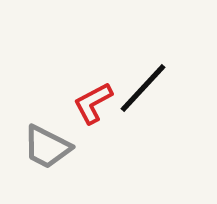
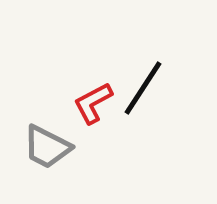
black line: rotated 10 degrees counterclockwise
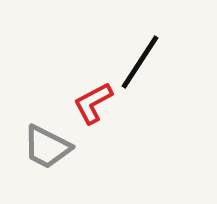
black line: moved 3 px left, 26 px up
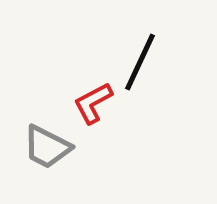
black line: rotated 8 degrees counterclockwise
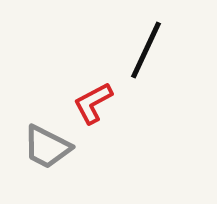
black line: moved 6 px right, 12 px up
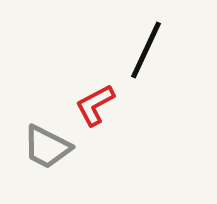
red L-shape: moved 2 px right, 2 px down
